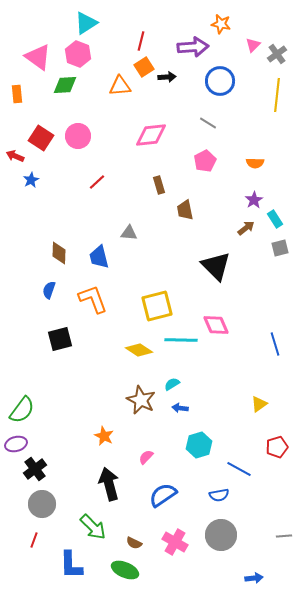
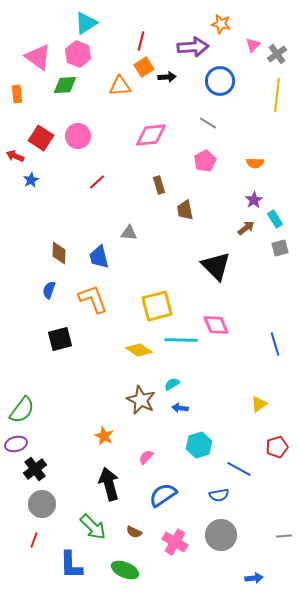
brown semicircle at (134, 543): moved 11 px up
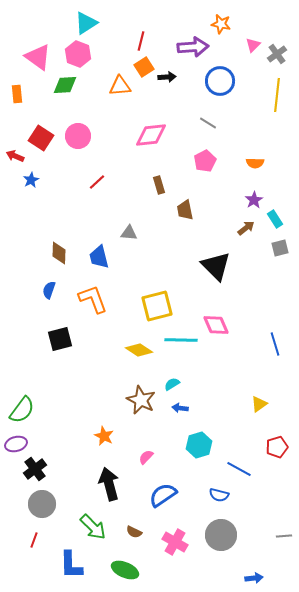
blue semicircle at (219, 495): rotated 24 degrees clockwise
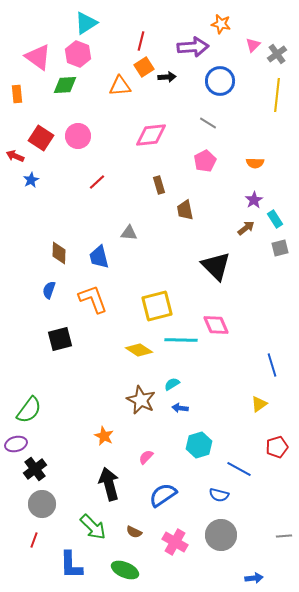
blue line at (275, 344): moved 3 px left, 21 px down
green semicircle at (22, 410): moved 7 px right
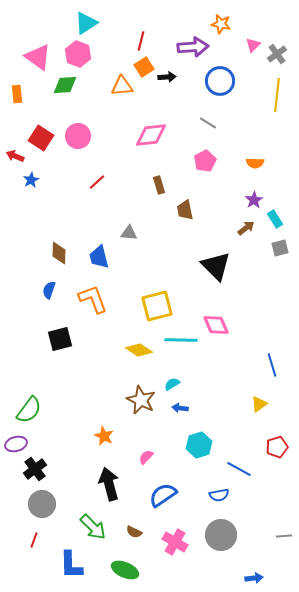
orange triangle at (120, 86): moved 2 px right
blue semicircle at (219, 495): rotated 24 degrees counterclockwise
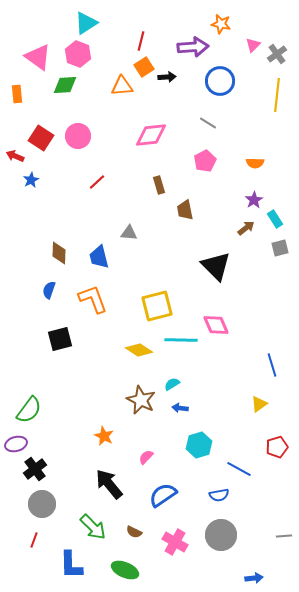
black arrow at (109, 484): rotated 24 degrees counterclockwise
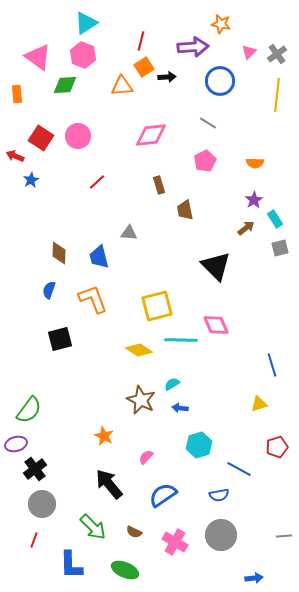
pink triangle at (253, 45): moved 4 px left, 7 px down
pink hexagon at (78, 54): moved 5 px right, 1 px down
yellow triangle at (259, 404): rotated 18 degrees clockwise
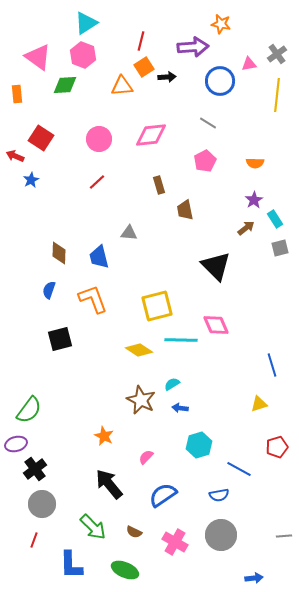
pink triangle at (249, 52): moved 12 px down; rotated 35 degrees clockwise
pink circle at (78, 136): moved 21 px right, 3 px down
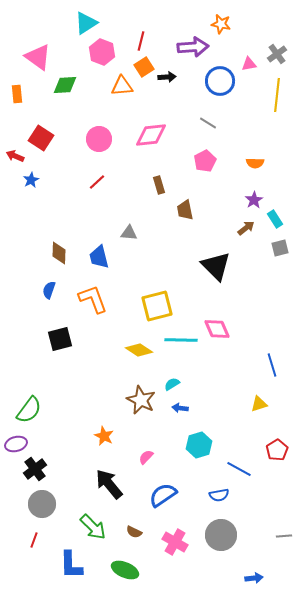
pink hexagon at (83, 55): moved 19 px right, 3 px up
pink diamond at (216, 325): moved 1 px right, 4 px down
red pentagon at (277, 447): moved 3 px down; rotated 15 degrees counterclockwise
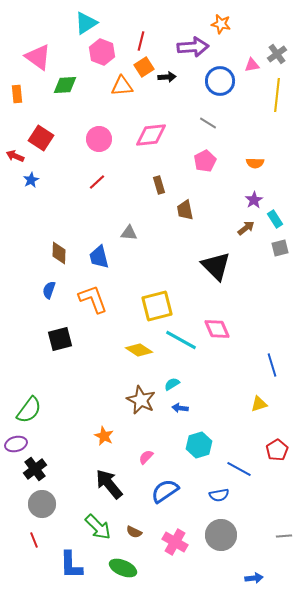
pink triangle at (249, 64): moved 3 px right, 1 px down
cyan line at (181, 340): rotated 28 degrees clockwise
blue semicircle at (163, 495): moved 2 px right, 4 px up
green arrow at (93, 527): moved 5 px right
red line at (34, 540): rotated 42 degrees counterclockwise
green ellipse at (125, 570): moved 2 px left, 2 px up
